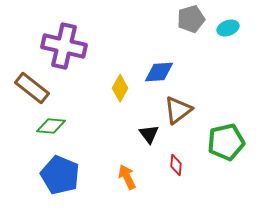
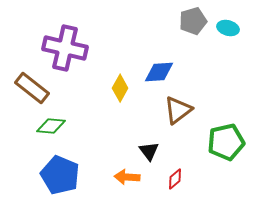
gray pentagon: moved 2 px right, 2 px down
cyan ellipse: rotated 35 degrees clockwise
purple cross: moved 1 px right, 2 px down
black triangle: moved 17 px down
red diamond: moved 1 px left, 14 px down; rotated 45 degrees clockwise
orange arrow: rotated 60 degrees counterclockwise
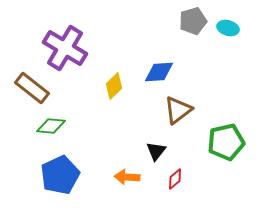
purple cross: rotated 18 degrees clockwise
yellow diamond: moved 6 px left, 2 px up; rotated 16 degrees clockwise
black triangle: moved 7 px right; rotated 15 degrees clockwise
blue pentagon: rotated 24 degrees clockwise
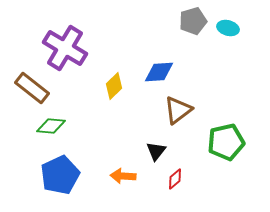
orange arrow: moved 4 px left, 1 px up
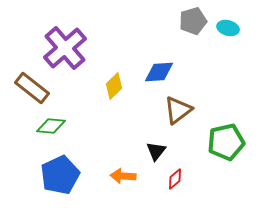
purple cross: rotated 18 degrees clockwise
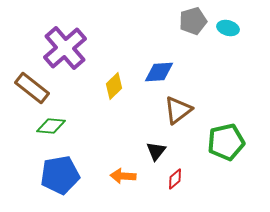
blue pentagon: rotated 15 degrees clockwise
